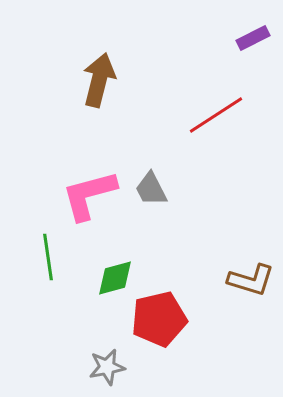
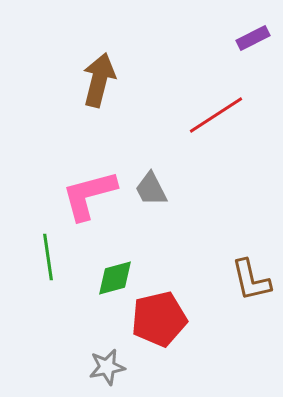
brown L-shape: rotated 60 degrees clockwise
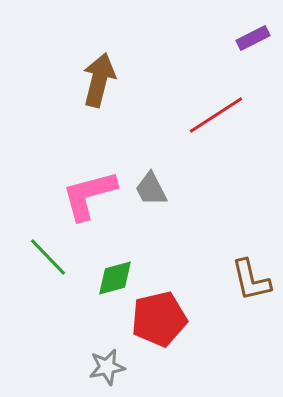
green line: rotated 36 degrees counterclockwise
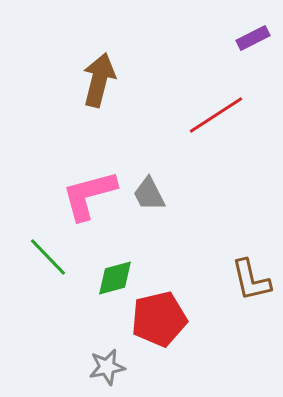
gray trapezoid: moved 2 px left, 5 px down
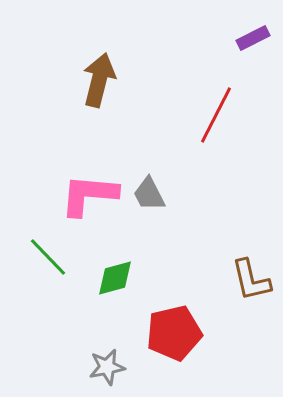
red line: rotated 30 degrees counterclockwise
pink L-shape: rotated 20 degrees clockwise
red pentagon: moved 15 px right, 14 px down
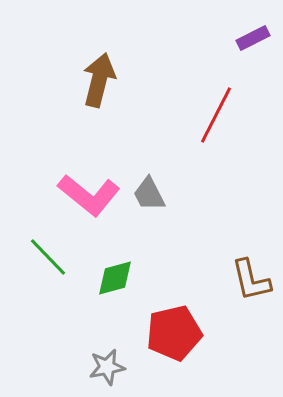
pink L-shape: rotated 146 degrees counterclockwise
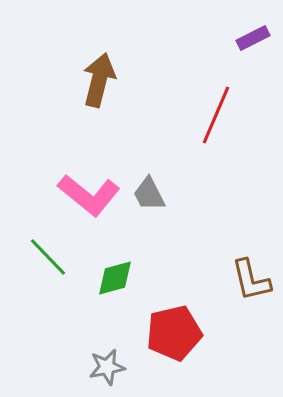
red line: rotated 4 degrees counterclockwise
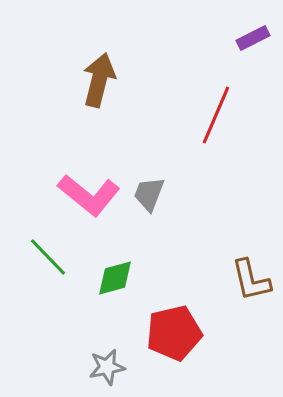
gray trapezoid: rotated 48 degrees clockwise
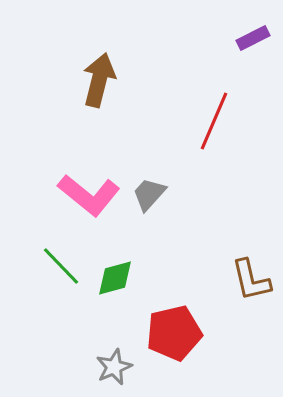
red line: moved 2 px left, 6 px down
gray trapezoid: rotated 21 degrees clockwise
green line: moved 13 px right, 9 px down
gray star: moved 7 px right; rotated 12 degrees counterclockwise
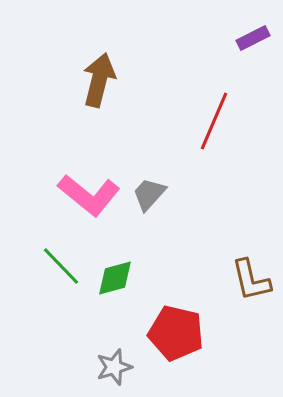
red pentagon: moved 2 px right; rotated 26 degrees clockwise
gray star: rotated 6 degrees clockwise
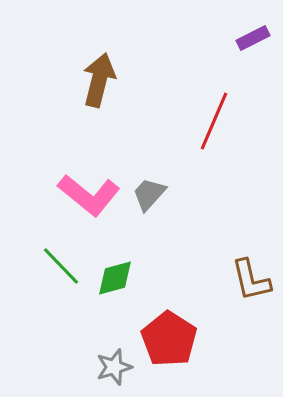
red pentagon: moved 7 px left, 6 px down; rotated 20 degrees clockwise
